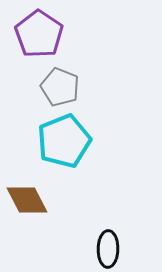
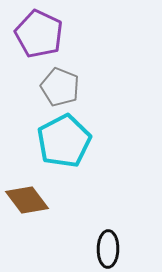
purple pentagon: rotated 9 degrees counterclockwise
cyan pentagon: rotated 6 degrees counterclockwise
brown diamond: rotated 9 degrees counterclockwise
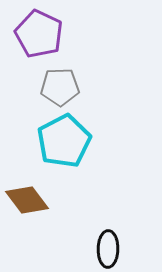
gray pentagon: rotated 24 degrees counterclockwise
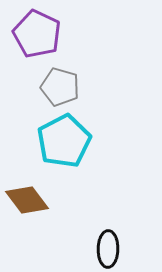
purple pentagon: moved 2 px left
gray pentagon: rotated 18 degrees clockwise
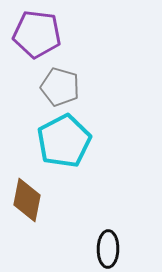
purple pentagon: rotated 18 degrees counterclockwise
brown diamond: rotated 48 degrees clockwise
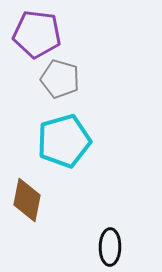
gray pentagon: moved 8 px up
cyan pentagon: rotated 12 degrees clockwise
black ellipse: moved 2 px right, 2 px up
